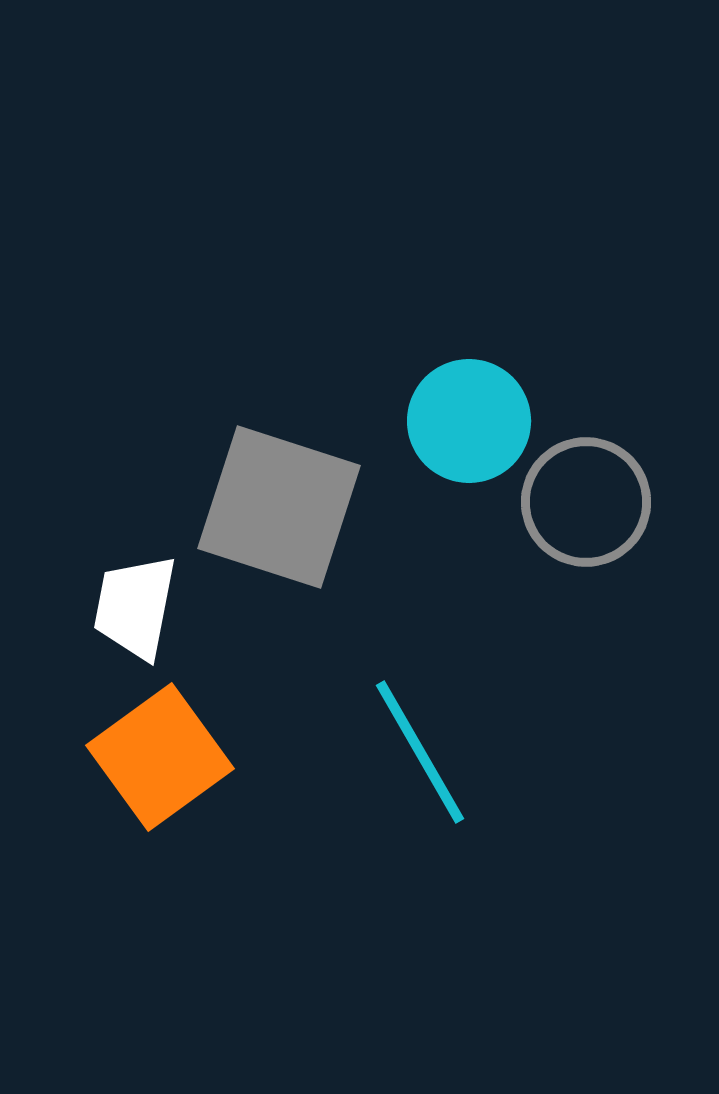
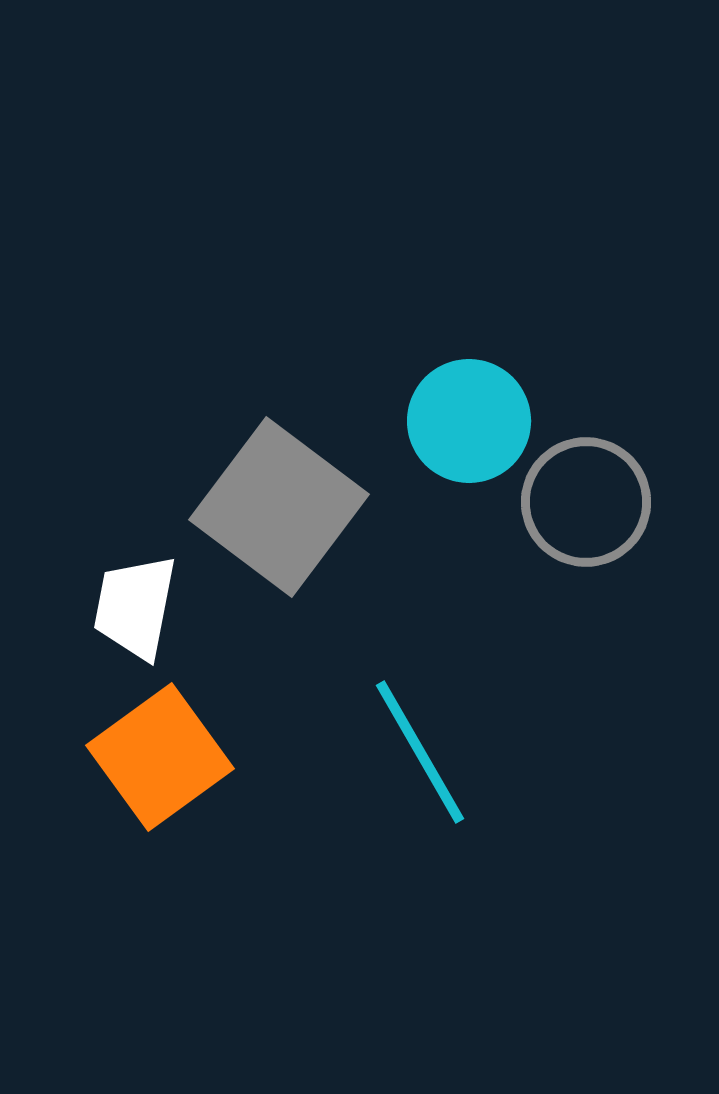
gray square: rotated 19 degrees clockwise
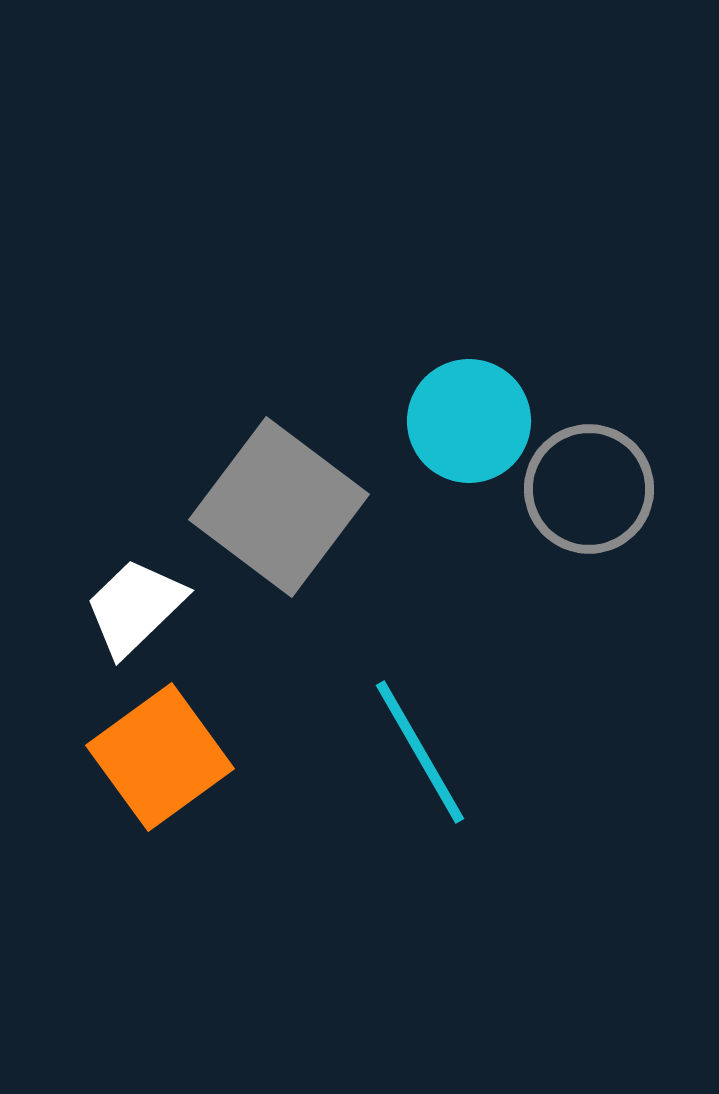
gray circle: moved 3 px right, 13 px up
white trapezoid: rotated 35 degrees clockwise
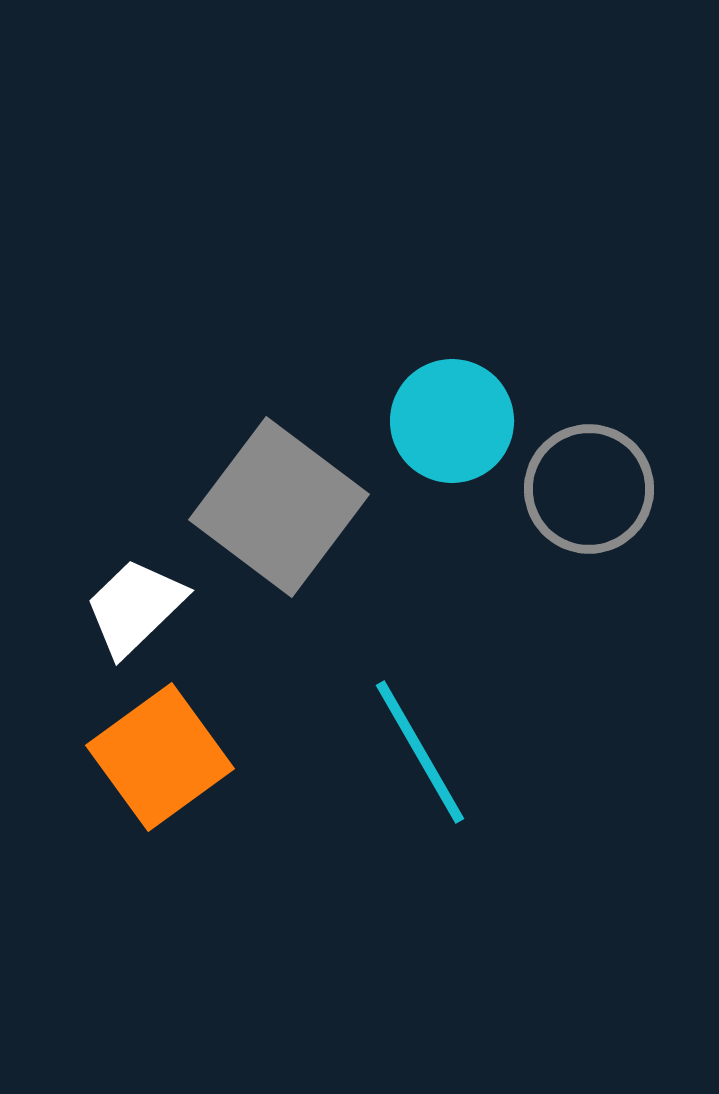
cyan circle: moved 17 px left
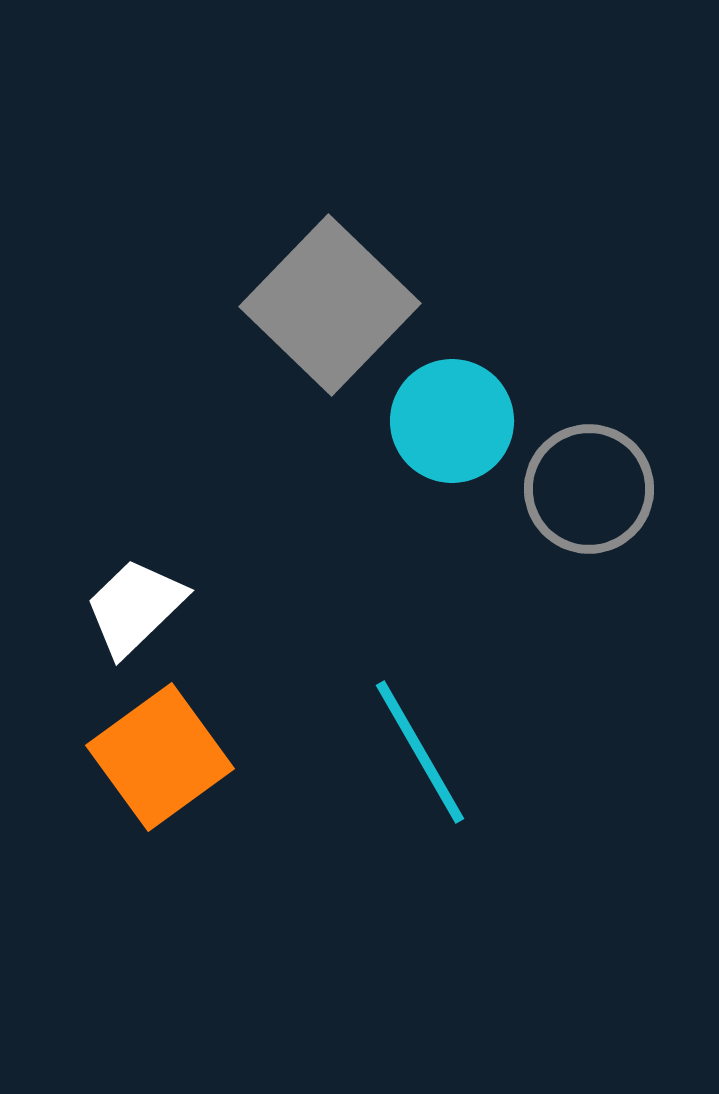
gray square: moved 51 px right, 202 px up; rotated 7 degrees clockwise
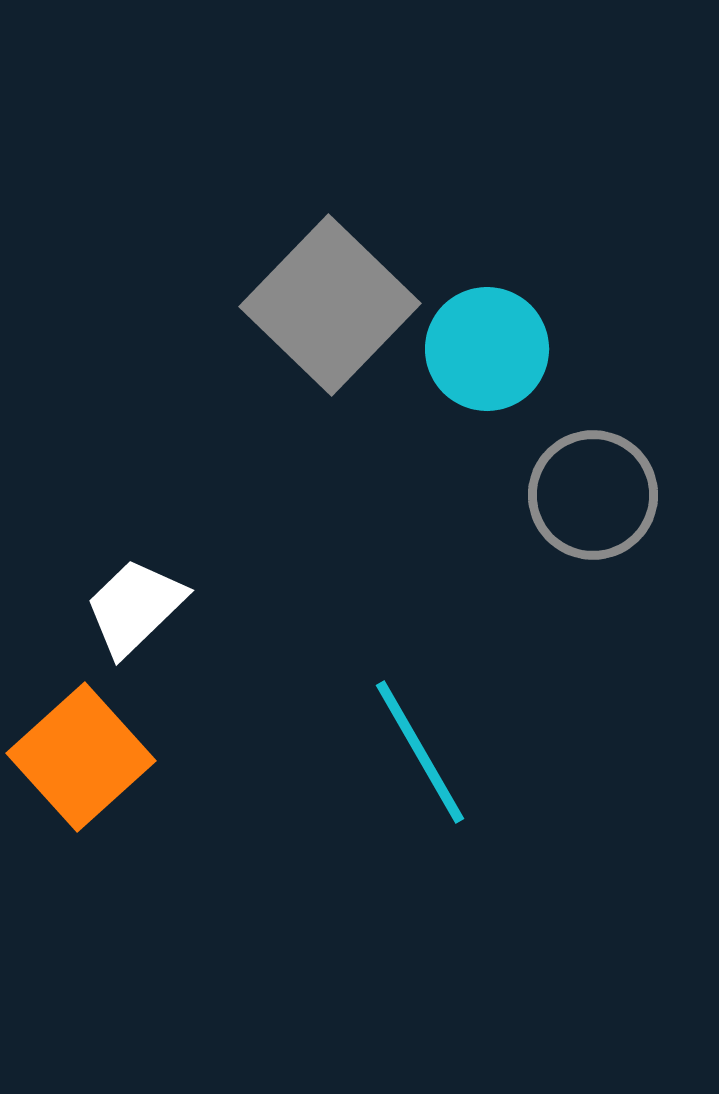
cyan circle: moved 35 px right, 72 px up
gray circle: moved 4 px right, 6 px down
orange square: moved 79 px left; rotated 6 degrees counterclockwise
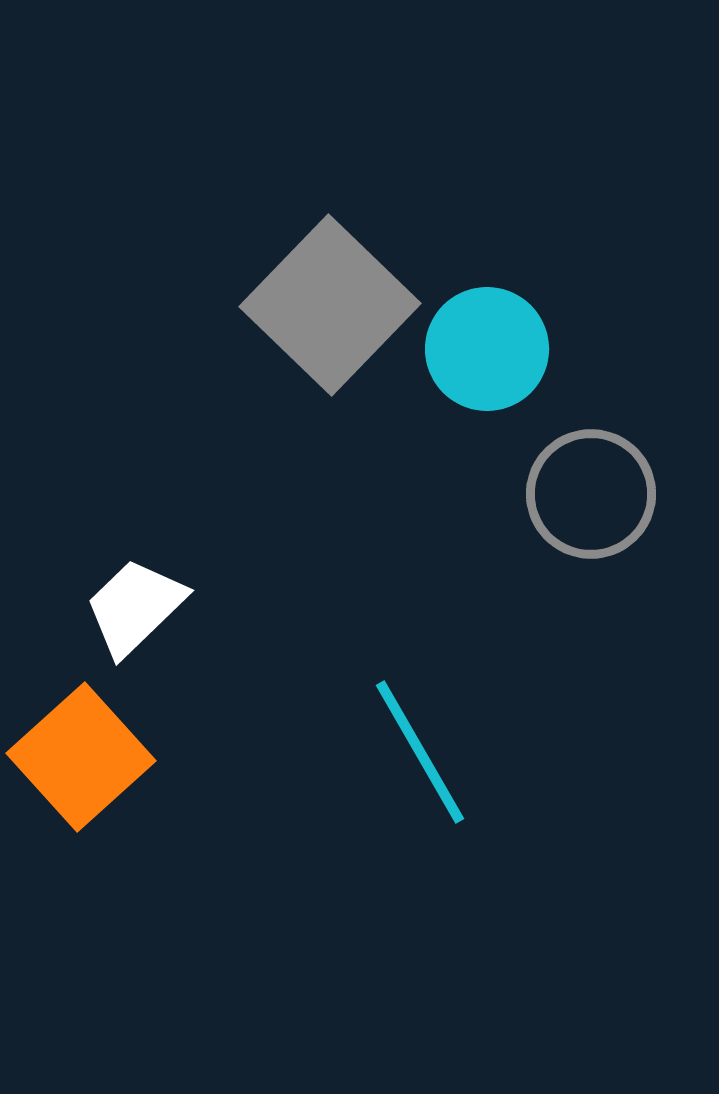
gray circle: moved 2 px left, 1 px up
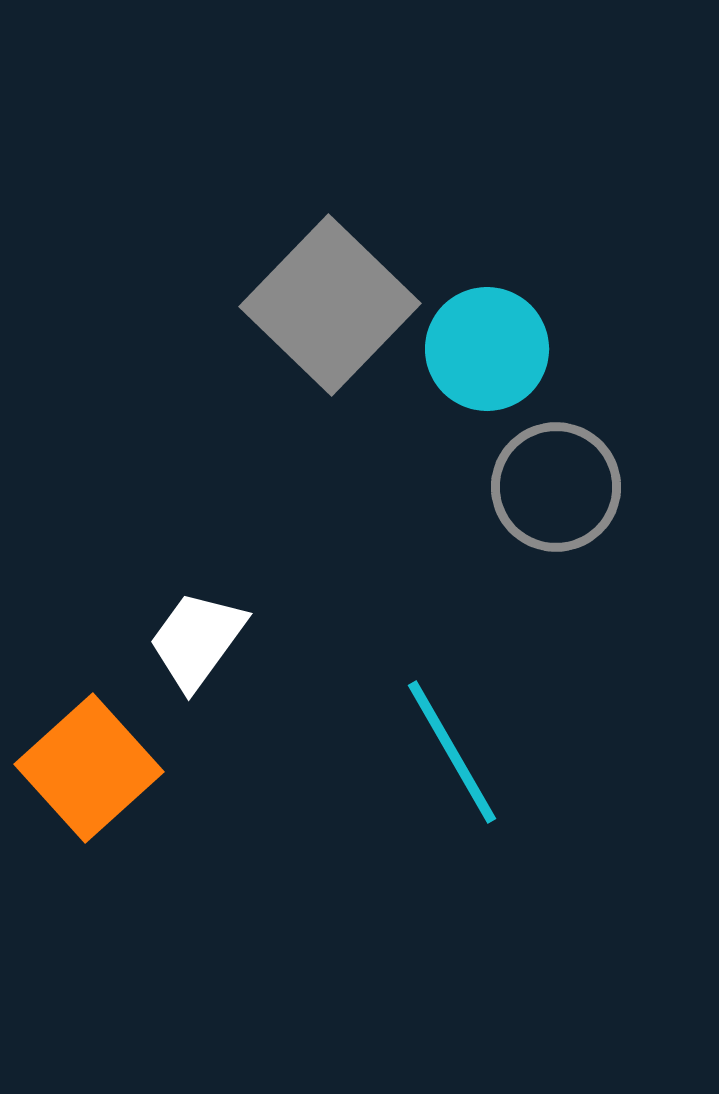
gray circle: moved 35 px left, 7 px up
white trapezoid: moved 62 px right, 33 px down; rotated 10 degrees counterclockwise
cyan line: moved 32 px right
orange square: moved 8 px right, 11 px down
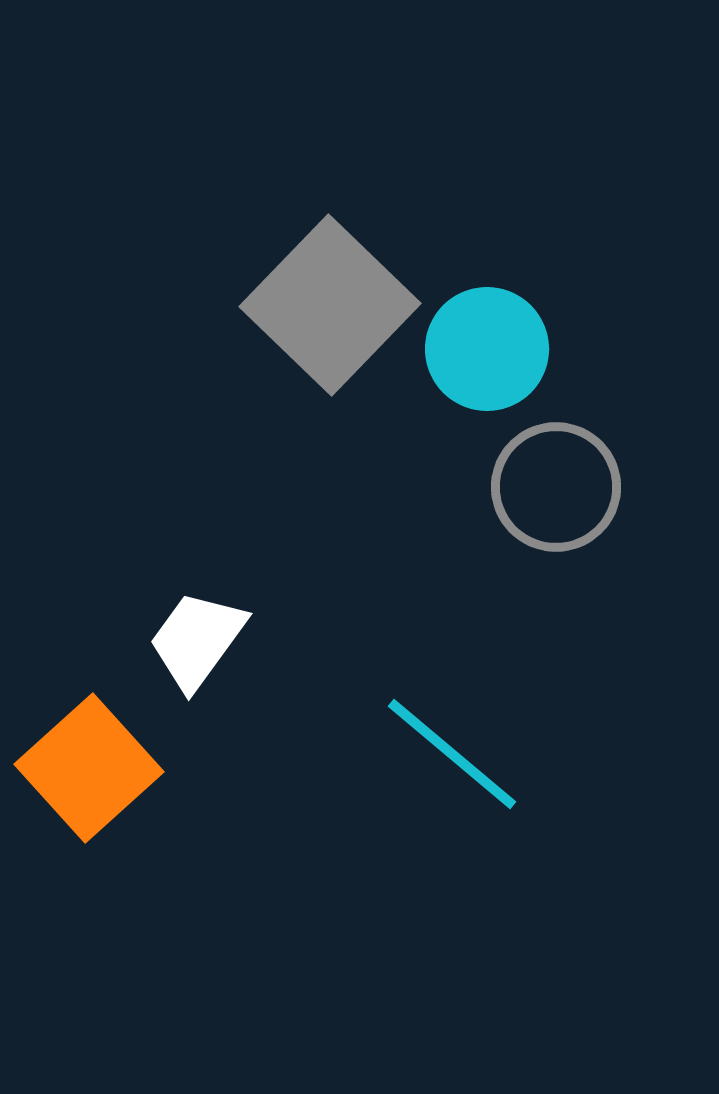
cyan line: moved 2 px down; rotated 20 degrees counterclockwise
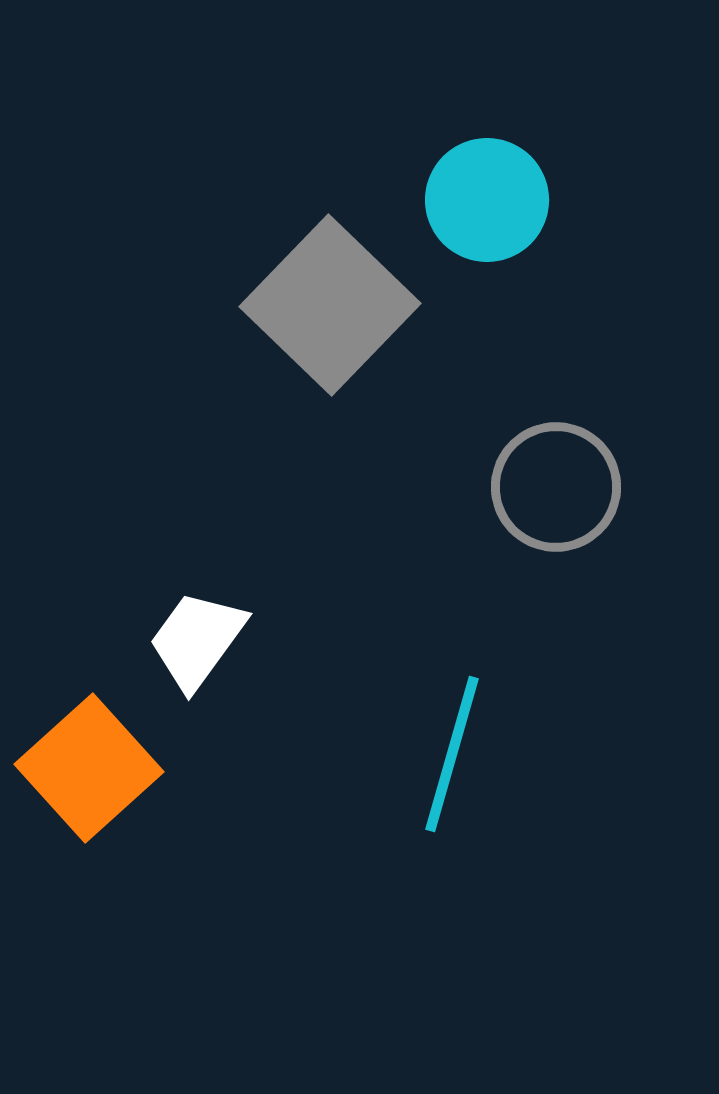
cyan circle: moved 149 px up
cyan line: rotated 66 degrees clockwise
